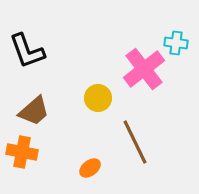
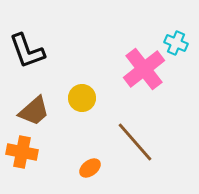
cyan cross: rotated 15 degrees clockwise
yellow circle: moved 16 px left
brown line: rotated 15 degrees counterclockwise
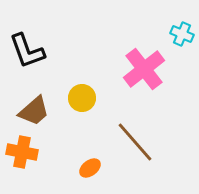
cyan cross: moved 6 px right, 9 px up
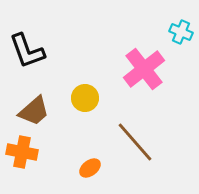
cyan cross: moved 1 px left, 2 px up
yellow circle: moved 3 px right
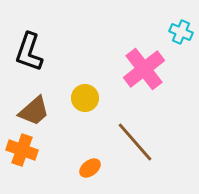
black L-shape: moved 2 px right, 1 px down; rotated 39 degrees clockwise
orange cross: moved 2 px up; rotated 8 degrees clockwise
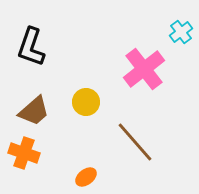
cyan cross: rotated 30 degrees clockwise
black L-shape: moved 2 px right, 5 px up
yellow circle: moved 1 px right, 4 px down
orange cross: moved 2 px right, 3 px down
orange ellipse: moved 4 px left, 9 px down
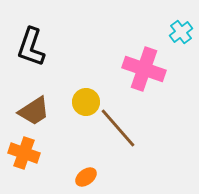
pink cross: rotated 33 degrees counterclockwise
brown trapezoid: rotated 8 degrees clockwise
brown line: moved 17 px left, 14 px up
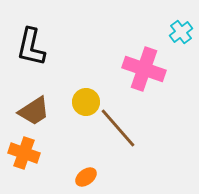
black L-shape: rotated 6 degrees counterclockwise
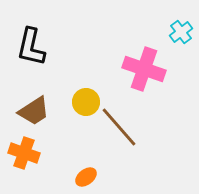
brown line: moved 1 px right, 1 px up
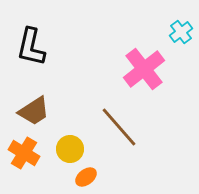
pink cross: rotated 33 degrees clockwise
yellow circle: moved 16 px left, 47 px down
orange cross: rotated 12 degrees clockwise
